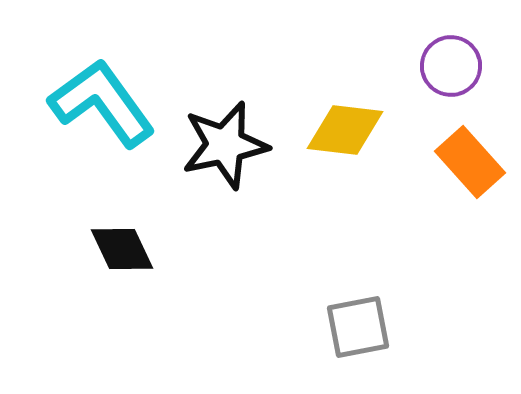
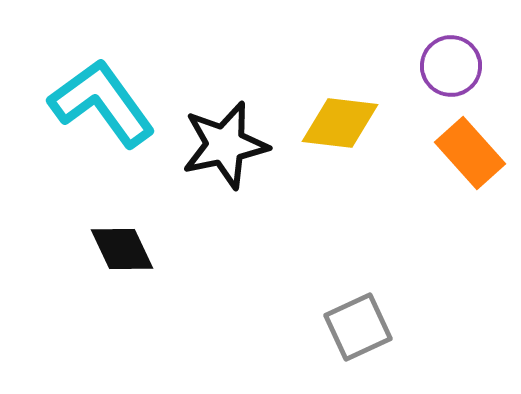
yellow diamond: moved 5 px left, 7 px up
orange rectangle: moved 9 px up
gray square: rotated 14 degrees counterclockwise
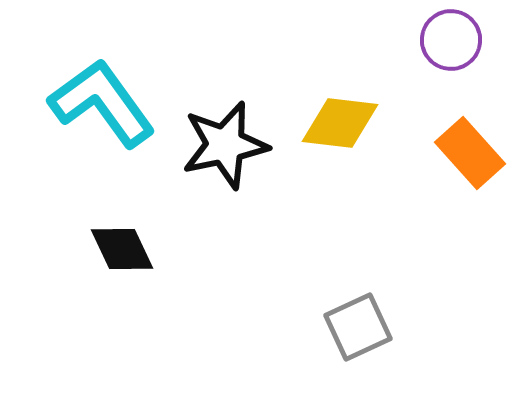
purple circle: moved 26 px up
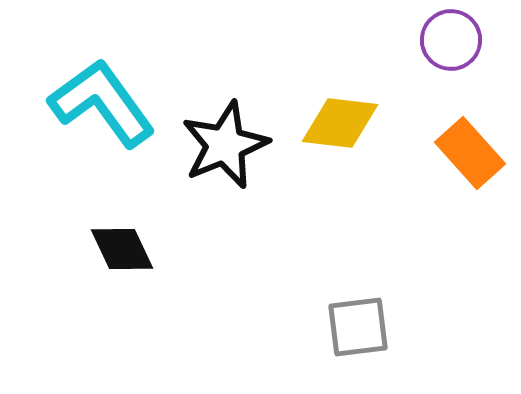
black star: rotated 10 degrees counterclockwise
gray square: rotated 18 degrees clockwise
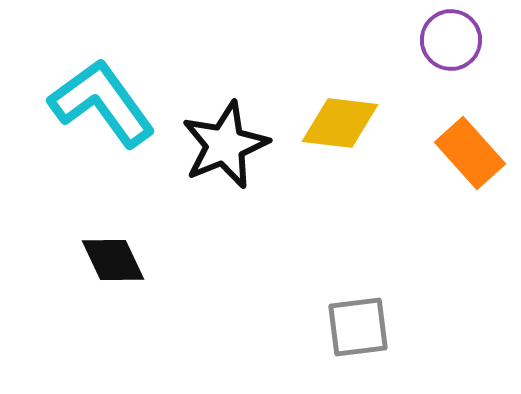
black diamond: moved 9 px left, 11 px down
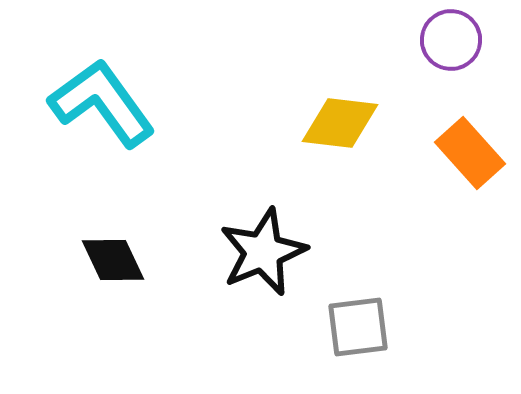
black star: moved 38 px right, 107 px down
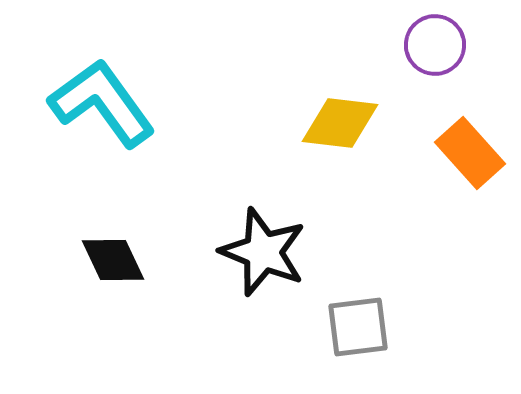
purple circle: moved 16 px left, 5 px down
black star: rotated 28 degrees counterclockwise
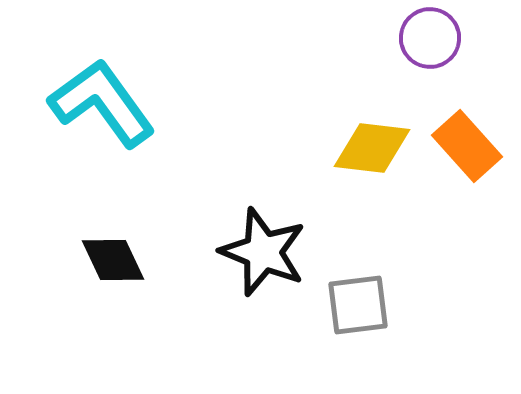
purple circle: moved 5 px left, 7 px up
yellow diamond: moved 32 px right, 25 px down
orange rectangle: moved 3 px left, 7 px up
gray square: moved 22 px up
